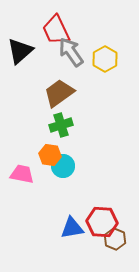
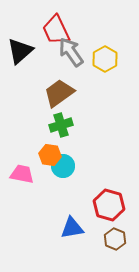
red hexagon: moved 7 px right, 17 px up; rotated 12 degrees clockwise
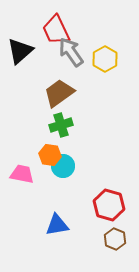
blue triangle: moved 15 px left, 3 px up
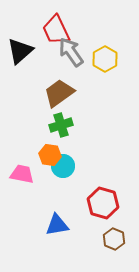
red hexagon: moved 6 px left, 2 px up
brown hexagon: moved 1 px left
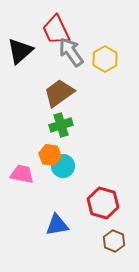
brown hexagon: moved 2 px down
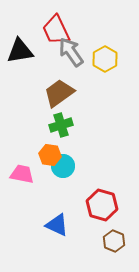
black triangle: rotated 32 degrees clockwise
red hexagon: moved 1 px left, 2 px down
blue triangle: rotated 35 degrees clockwise
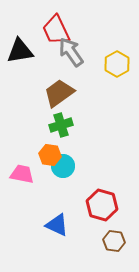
yellow hexagon: moved 12 px right, 5 px down
brown hexagon: rotated 15 degrees counterclockwise
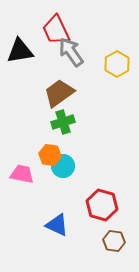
green cross: moved 2 px right, 3 px up
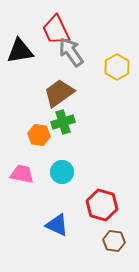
yellow hexagon: moved 3 px down
orange hexagon: moved 11 px left, 20 px up
cyan circle: moved 1 px left, 6 px down
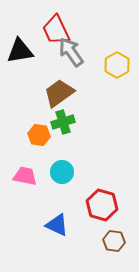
yellow hexagon: moved 2 px up
pink trapezoid: moved 3 px right, 2 px down
